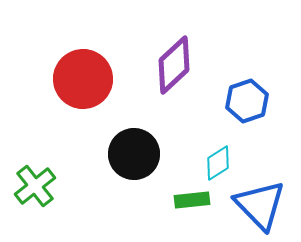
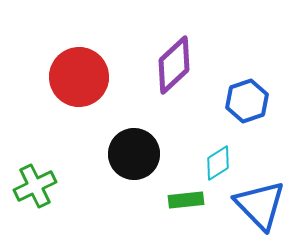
red circle: moved 4 px left, 2 px up
green cross: rotated 12 degrees clockwise
green rectangle: moved 6 px left
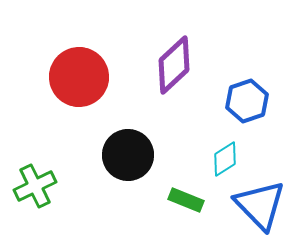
black circle: moved 6 px left, 1 px down
cyan diamond: moved 7 px right, 4 px up
green rectangle: rotated 28 degrees clockwise
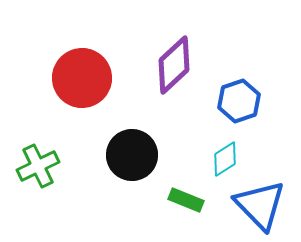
red circle: moved 3 px right, 1 px down
blue hexagon: moved 8 px left
black circle: moved 4 px right
green cross: moved 3 px right, 20 px up
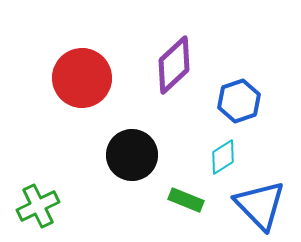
cyan diamond: moved 2 px left, 2 px up
green cross: moved 40 px down
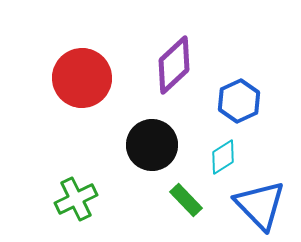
blue hexagon: rotated 6 degrees counterclockwise
black circle: moved 20 px right, 10 px up
green rectangle: rotated 24 degrees clockwise
green cross: moved 38 px right, 7 px up
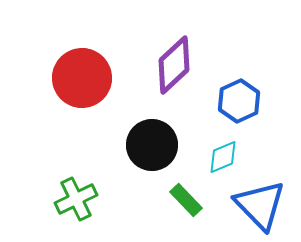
cyan diamond: rotated 9 degrees clockwise
